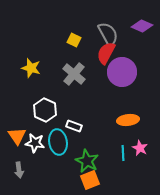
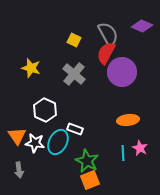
white rectangle: moved 1 px right, 3 px down
cyan ellipse: rotated 35 degrees clockwise
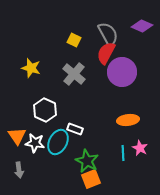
orange square: moved 1 px right, 1 px up
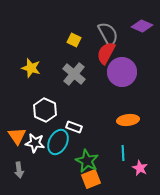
white rectangle: moved 1 px left, 2 px up
pink star: moved 20 px down
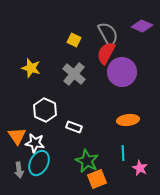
cyan ellipse: moved 19 px left, 21 px down
orange square: moved 6 px right
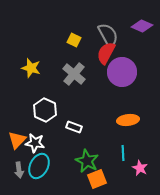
gray semicircle: moved 1 px down
orange triangle: moved 4 px down; rotated 18 degrees clockwise
cyan ellipse: moved 3 px down
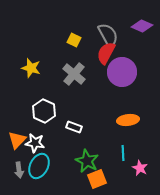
white hexagon: moved 1 px left, 1 px down
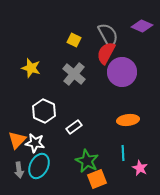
white rectangle: rotated 56 degrees counterclockwise
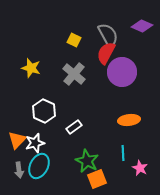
orange ellipse: moved 1 px right
white star: rotated 24 degrees counterclockwise
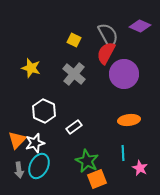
purple diamond: moved 2 px left
purple circle: moved 2 px right, 2 px down
